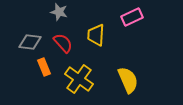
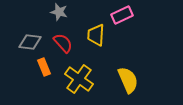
pink rectangle: moved 10 px left, 2 px up
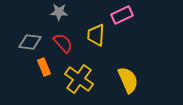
gray star: rotated 12 degrees counterclockwise
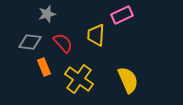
gray star: moved 12 px left, 2 px down; rotated 18 degrees counterclockwise
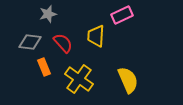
gray star: moved 1 px right
yellow trapezoid: moved 1 px down
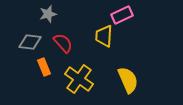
yellow trapezoid: moved 8 px right
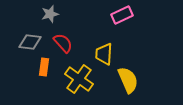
gray star: moved 2 px right
yellow trapezoid: moved 18 px down
orange rectangle: rotated 30 degrees clockwise
